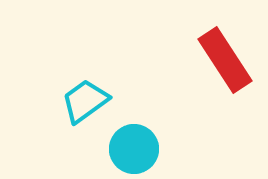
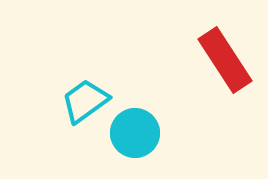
cyan circle: moved 1 px right, 16 px up
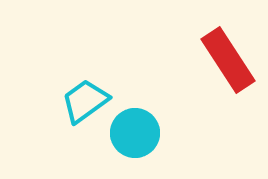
red rectangle: moved 3 px right
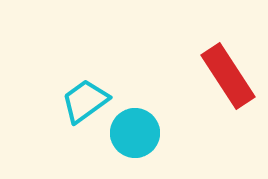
red rectangle: moved 16 px down
